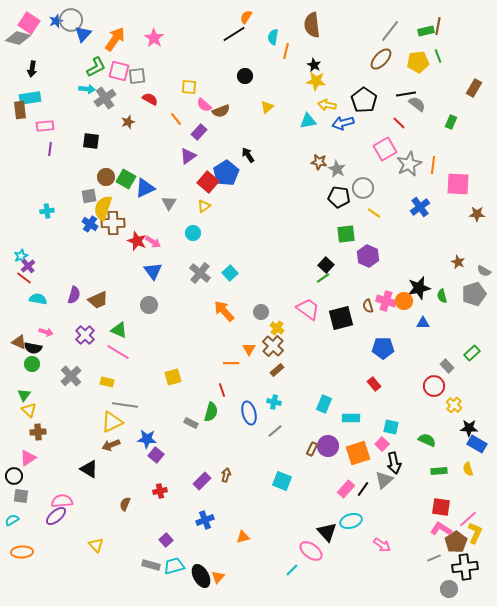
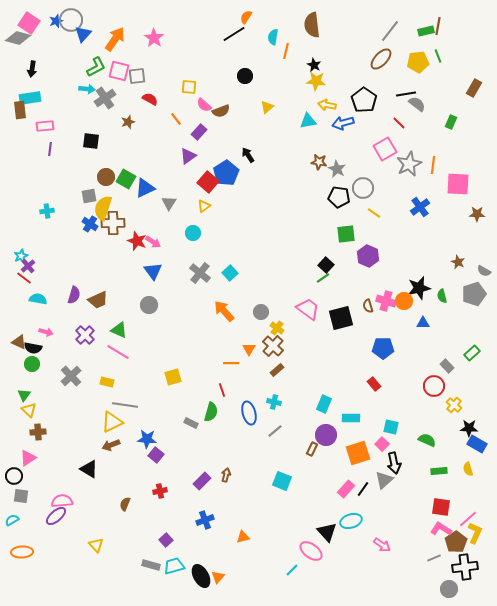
purple circle at (328, 446): moved 2 px left, 11 px up
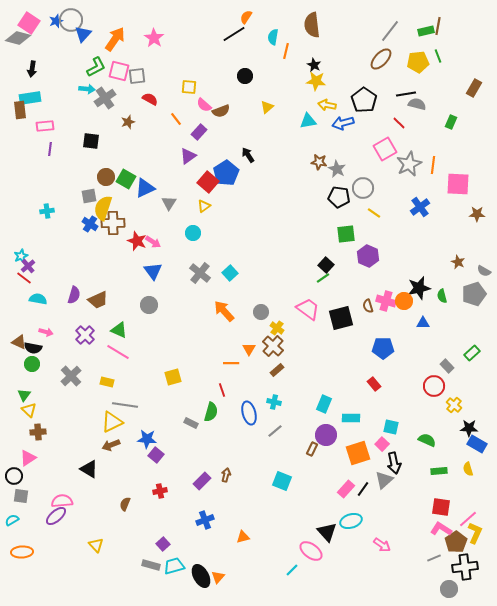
gray semicircle at (417, 104): rotated 24 degrees counterclockwise
purple square at (166, 540): moved 3 px left, 4 px down
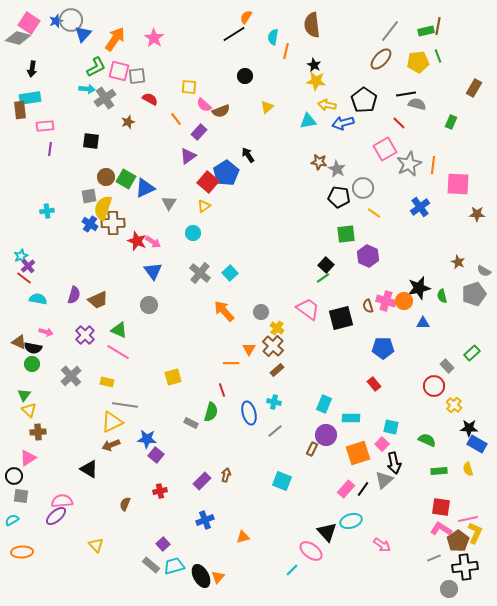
pink line at (468, 519): rotated 30 degrees clockwise
brown pentagon at (456, 542): moved 2 px right, 1 px up
gray rectangle at (151, 565): rotated 24 degrees clockwise
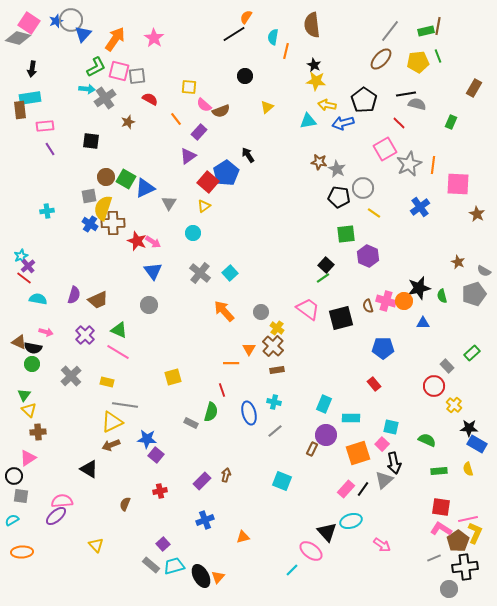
purple line at (50, 149): rotated 40 degrees counterclockwise
brown star at (477, 214): rotated 28 degrees clockwise
brown rectangle at (277, 370): rotated 32 degrees clockwise
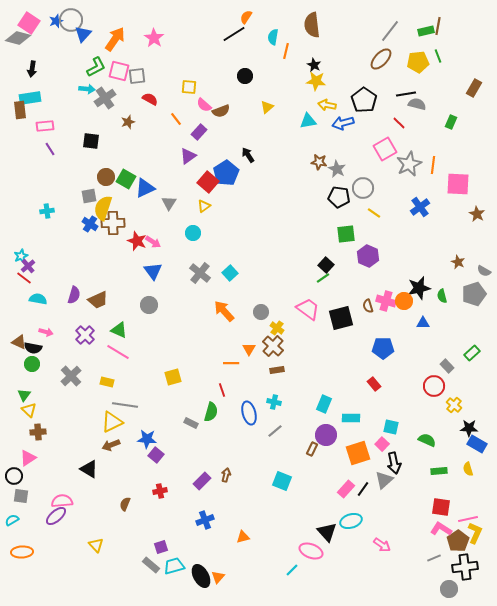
purple square at (163, 544): moved 2 px left, 3 px down; rotated 24 degrees clockwise
pink ellipse at (311, 551): rotated 15 degrees counterclockwise
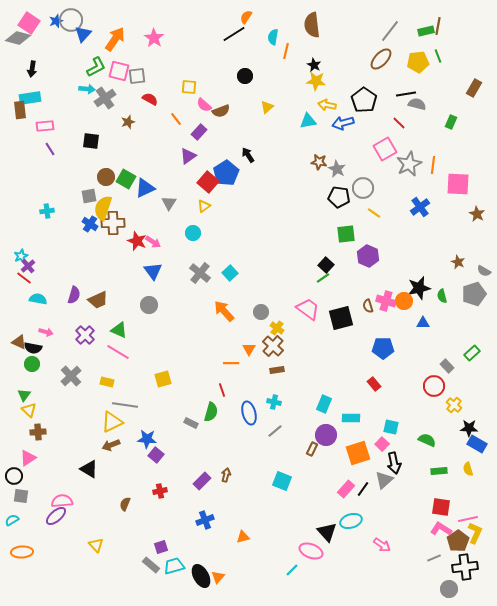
yellow square at (173, 377): moved 10 px left, 2 px down
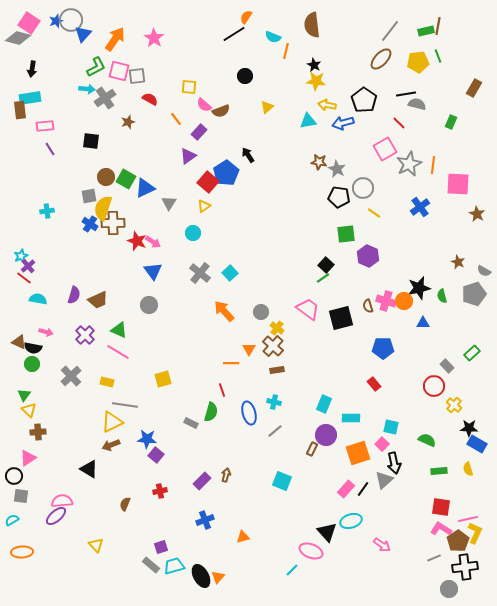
cyan semicircle at (273, 37): rotated 77 degrees counterclockwise
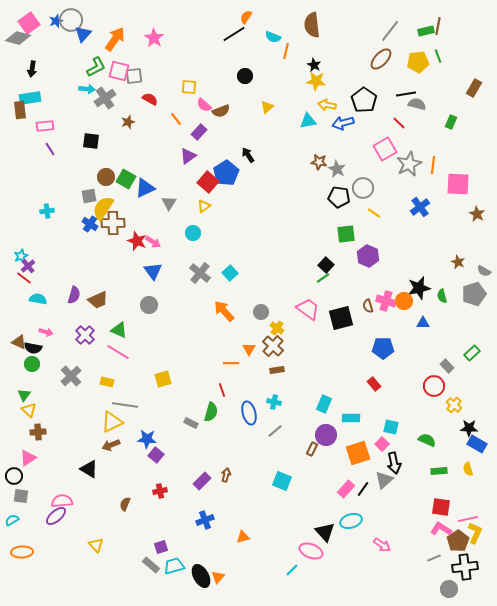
pink square at (29, 23): rotated 20 degrees clockwise
gray square at (137, 76): moved 3 px left
yellow semicircle at (103, 208): rotated 15 degrees clockwise
black triangle at (327, 532): moved 2 px left
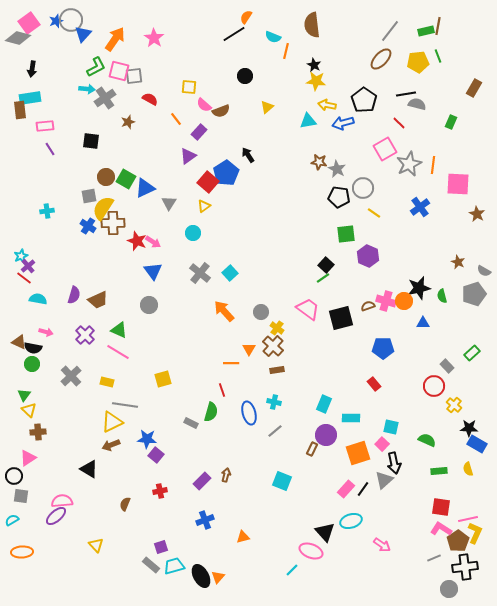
blue cross at (90, 224): moved 2 px left, 2 px down
brown semicircle at (368, 306): rotated 88 degrees clockwise
